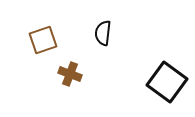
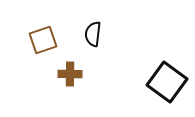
black semicircle: moved 10 px left, 1 px down
brown cross: rotated 20 degrees counterclockwise
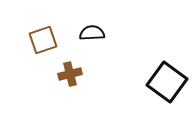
black semicircle: moved 1 px left, 1 px up; rotated 80 degrees clockwise
brown cross: rotated 15 degrees counterclockwise
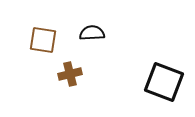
brown square: rotated 28 degrees clockwise
black square: moved 3 px left; rotated 15 degrees counterclockwise
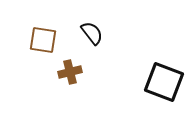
black semicircle: rotated 55 degrees clockwise
brown cross: moved 2 px up
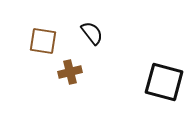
brown square: moved 1 px down
black square: rotated 6 degrees counterclockwise
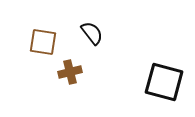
brown square: moved 1 px down
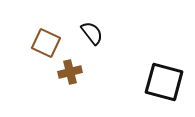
brown square: moved 3 px right, 1 px down; rotated 16 degrees clockwise
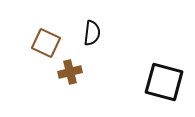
black semicircle: rotated 45 degrees clockwise
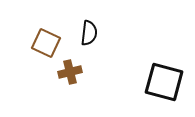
black semicircle: moved 3 px left
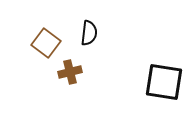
brown square: rotated 12 degrees clockwise
black square: rotated 6 degrees counterclockwise
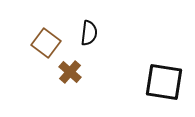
brown cross: rotated 35 degrees counterclockwise
